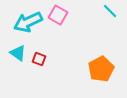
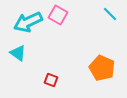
cyan line: moved 3 px down
red square: moved 12 px right, 21 px down
orange pentagon: moved 1 px right, 1 px up; rotated 20 degrees counterclockwise
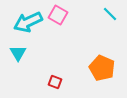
cyan triangle: rotated 24 degrees clockwise
red square: moved 4 px right, 2 px down
